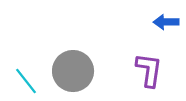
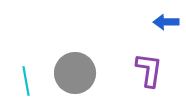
gray circle: moved 2 px right, 2 px down
cyan line: rotated 28 degrees clockwise
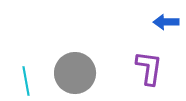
purple L-shape: moved 2 px up
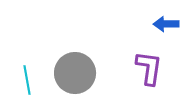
blue arrow: moved 2 px down
cyan line: moved 1 px right, 1 px up
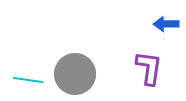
gray circle: moved 1 px down
cyan line: moved 1 px right; rotated 72 degrees counterclockwise
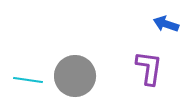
blue arrow: rotated 20 degrees clockwise
gray circle: moved 2 px down
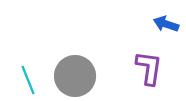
cyan line: rotated 60 degrees clockwise
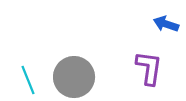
gray circle: moved 1 px left, 1 px down
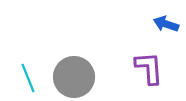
purple L-shape: rotated 12 degrees counterclockwise
cyan line: moved 2 px up
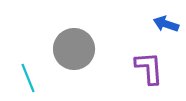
gray circle: moved 28 px up
